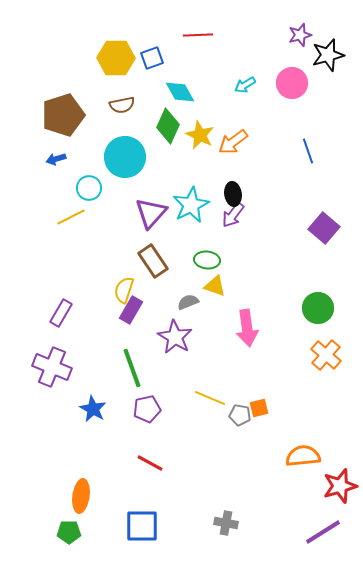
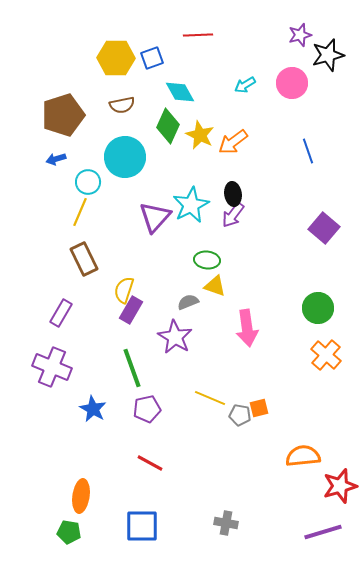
cyan circle at (89, 188): moved 1 px left, 6 px up
purple triangle at (151, 213): moved 4 px right, 4 px down
yellow line at (71, 217): moved 9 px right, 5 px up; rotated 40 degrees counterclockwise
brown rectangle at (153, 261): moved 69 px left, 2 px up; rotated 8 degrees clockwise
green pentagon at (69, 532): rotated 10 degrees clockwise
purple line at (323, 532): rotated 15 degrees clockwise
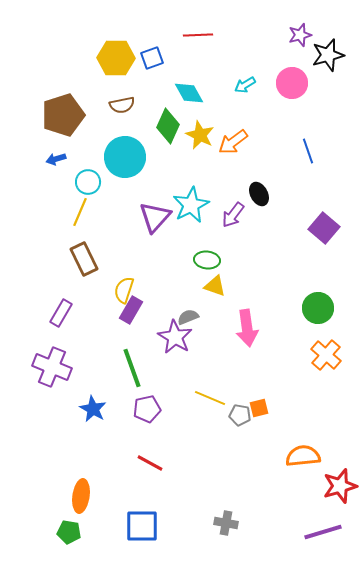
cyan diamond at (180, 92): moved 9 px right, 1 px down
black ellipse at (233, 194): moved 26 px right; rotated 20 degrees counterclockwise
gray semicircle at (188, 302): moved 15 px down
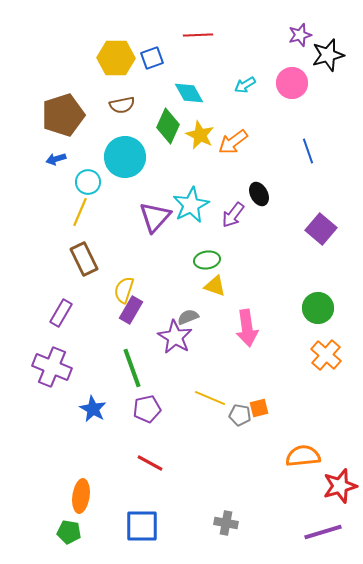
purple square at (324, 228): moved 3 px left, 1 px down
green ellipse at (207, 260): rotated 15 degrees counterclockwise
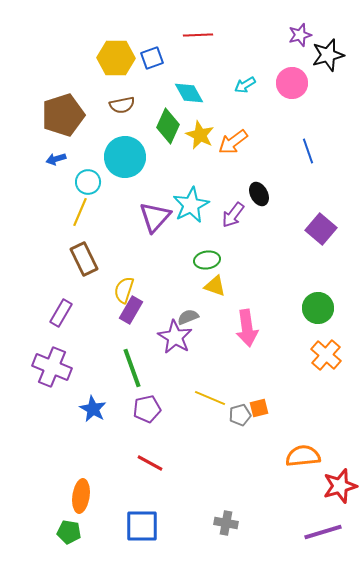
gray pentagon at (240, 415): rotated 25 degrees counterclockwise
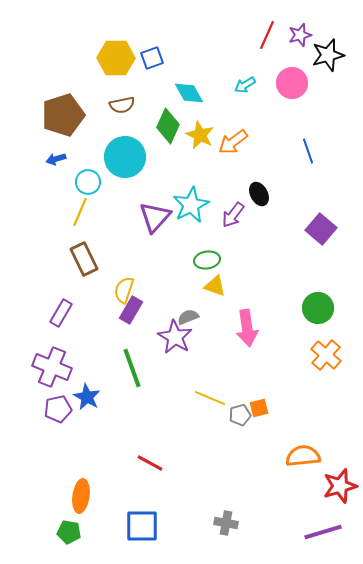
red line at (198, 35): moved 69 px right; rotated 64 degrees counterclockwise
blue star at (93, 409): moved 6 px left, 12 px up
purple pentagon at (147, 409): moved 89 px left
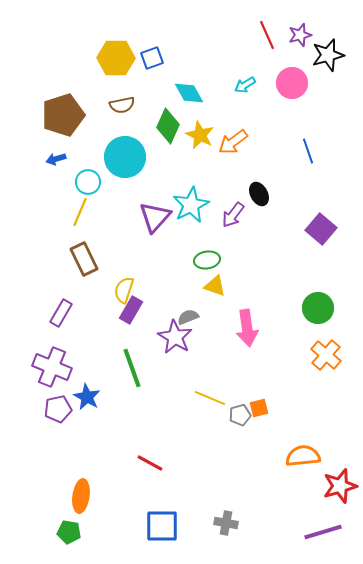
red line at (267, 35): rotated 48 degrees counterclockwise
blue square at (142, 526): moved 20 px right
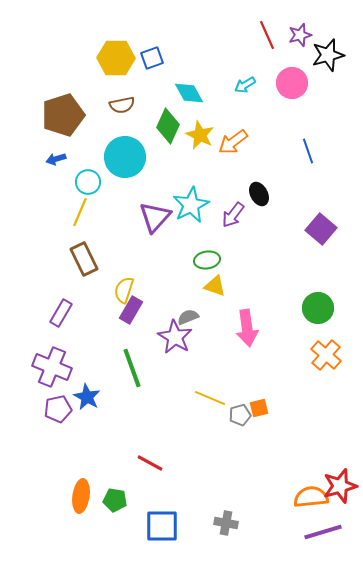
orange semicircle at (303, 456): moved 8 px right, 41 px down
green pentagon at (69, 532): moved 46 px right, 32 px up
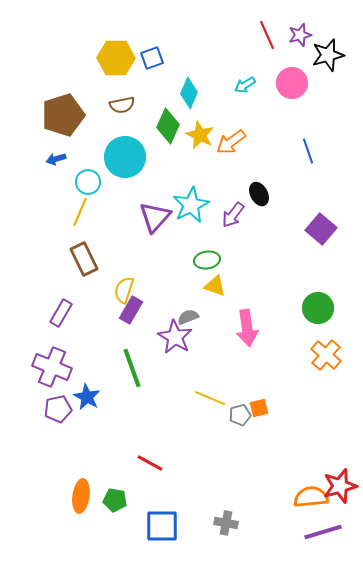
cyan diamond at (189, 93): rotated 52 degrees clockwise
orange arrow at (233, 142): moved 2 px left
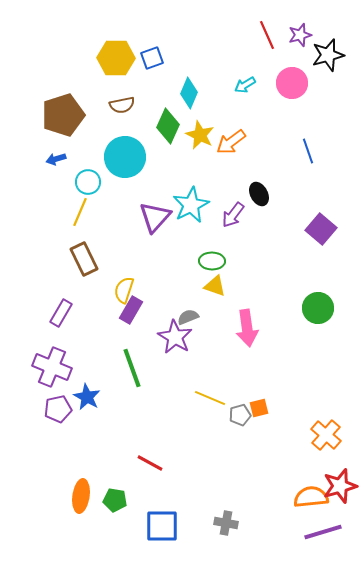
green ellipse at (207, 260): moved 5 px right, 1 px down; rotated 10 degrees clockwise
orange cross at (326, 355): moved 80 px down
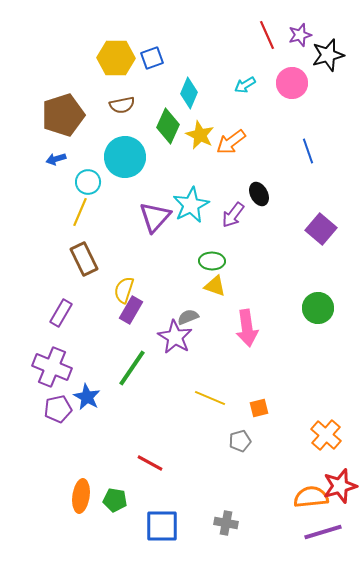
green line at (132, 368): rotated 54 degrees clockwise
gray pentagon at (240, 415): moved 26 px down
